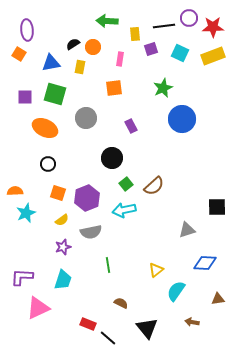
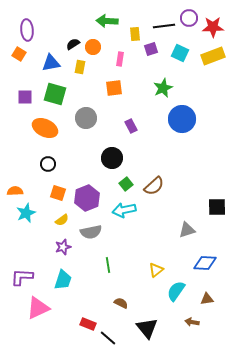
brown triangle at (218, 299): moved 11 px left
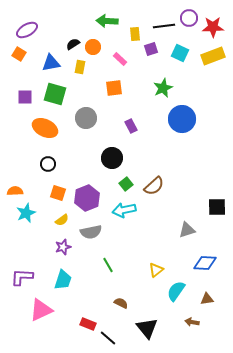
purple ellipse at (27, 30): rotated 65 degrees clockwise
pink rectangle at (120, 59): rotated 56 degrees counterclockwise
green line at (108, 265): rotated 21 degrees counterclockwise
pink triangle at (38, 308): moved 3 px right, 2 px down
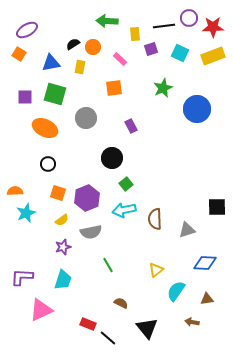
blue circle at (182, 119): moved 15 px right, 10 px up
brown semicircle at (154, 186): moved 1 px right, 33 px down; rotated 130 degrees clockwise
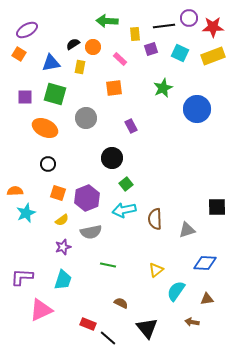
green line at (108, 265): rotated 49 degrees counterclockwise
